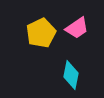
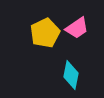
yellow pentagon: moved 4 px right
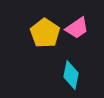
yellow pentagon: rotated 12 degrees counterclockwise
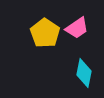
cyan diamond: moved 13 px right, 2 px up
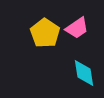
cyan diamond: rotated 20 degrees counterclockwise
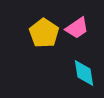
yellow pentagon: moved 1 px left
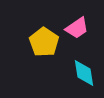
yellow pentagon: moved 9 px down
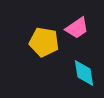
yellow pentagon: rotated 24 degrees counterclockwise
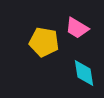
pink trapezoid: rotated 65 degrees clockwise
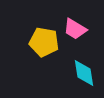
pink trapezoid: moved 2 px left, 1 px down
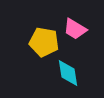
cyan diamond: moved 16 px left
